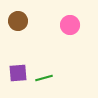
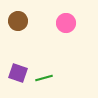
pink circle: moved 4 px left, 2 px up
purple square: rotated 24 degrees clockwise
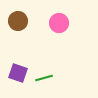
pink circle: moved 7 px left
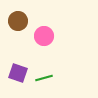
pink circle: moved 15 px left, 13 px down
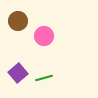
purple square: rotated 30 degrees clockwise
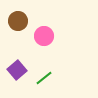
purple square: moved 1 px left, 3 px up
green line: rotated 24 degrees counterclockwise
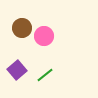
brown circle: moved 4 px right, 7 px down
green line: moved 1 px right, 3 px up
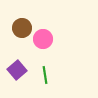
pink circle: moved 1 px left, 3 px down
green line: rotated 60 degrees counterclockwise
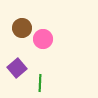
purple square: moved 2 px up
green line: moved 5 px left, 8 px down; rotated 12 degrees clockwise
